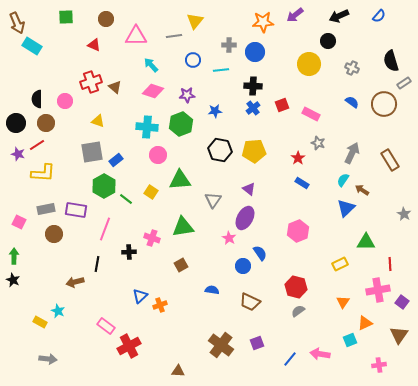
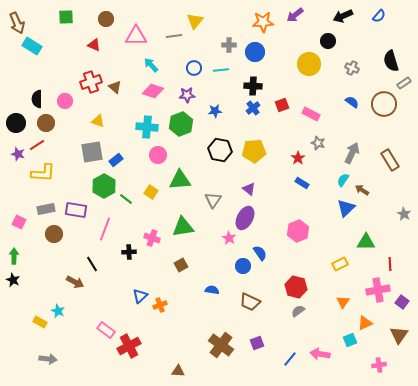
black arrow at (339, 16): moved 4 px right
blue circle at (193, 60): moved 1 px right, 8 px down
black line at (97, 264): moved 5 px left; rotated 42 degrees counterclockwise
brown arrow at (75, 282): rotated 138 degrees counterclockwise
pink rectangle at (106, 326): moved 4 px down
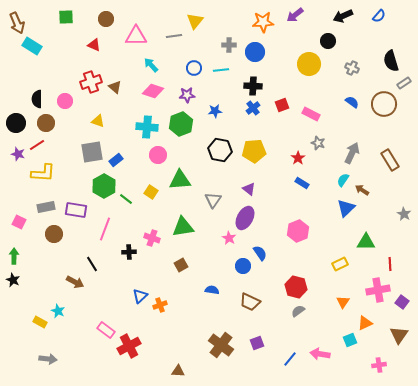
gray rectangle at (46, 209): moved 2 px up
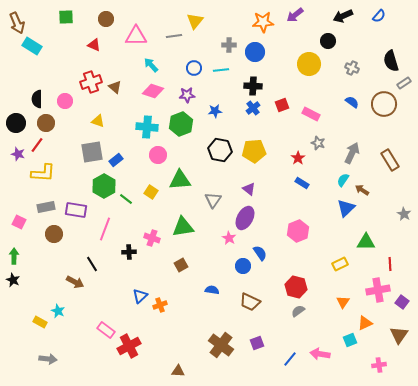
red line at (37, 145): rotated 21 degrees counterclockwise
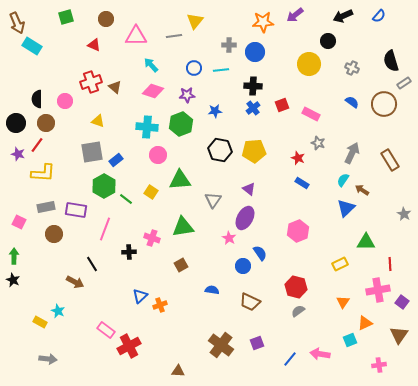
green square at (66, 17): rotated 14 degrees counterclockwise
red star at (298, 158): rotated 16 degrees counterclockwise
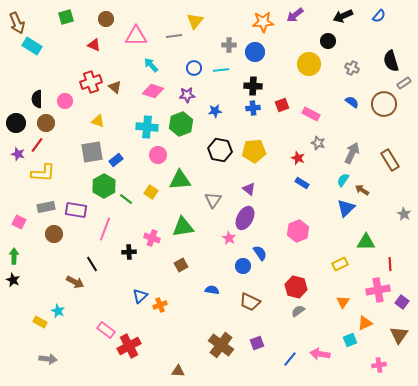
blue cross at (253, 108): rotated 32 degrees clockwise
